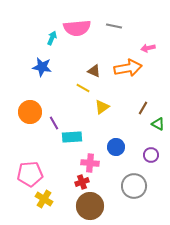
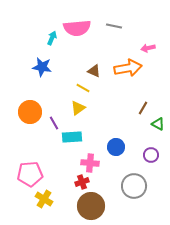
yellow triangle: moved 24 px left, 1 px down
brown circle: moved 1 px right
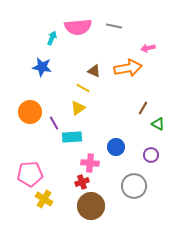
pink semicircle: moved 1 px right, 1 px up
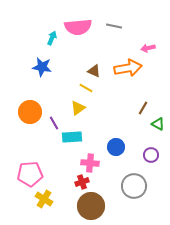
yellow line: moved 3 px right
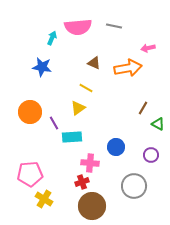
brown triangle: moved 8 px up
brown circle: moved 1 px right
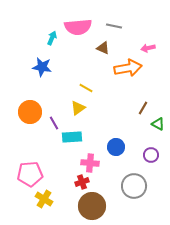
brown triangle: moved 9 px right, 15 px up
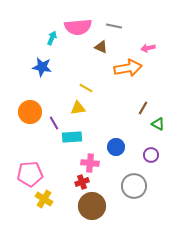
brown triangle: moved 2 px left, 1 px up
yellow triangle: rotated 28 degrees clockwise
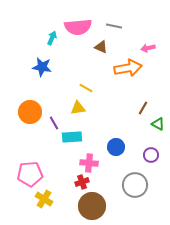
pink cross: moved 1 px left
gray circle: moved 1 px right, 1 px up
